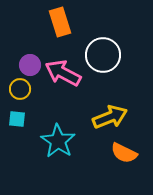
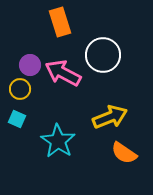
cyan square: rotated 18 degrees clockwise
orange semicircle: rotated 8 degrees clockwise
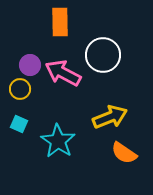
orange rectangle: rotated 16 degrees clockwise
cyan square: moved 2 px right, 5 px down
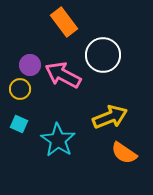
orange rectangle: moved 4 px right; rotated 36 degrees counterclockwise
pink arrow: moved 2 px down
cyan star: moved 1 px up
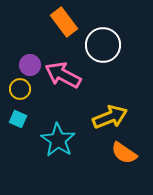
white circle: moved 10 px up
cyan square: moved 1 px left, 5 px up
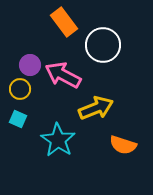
yellow arrow: moved 14 px left, 9 px up
orange semicircle: moved 1 px left, 8 px up; rotated 16 degrees counterclockwise
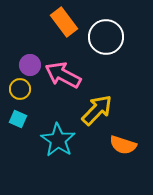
white circle: moved 3 px right, 8 px up
yellow arrow: moved 1 px right, 2 px down; rotated 24 degrees counterclockwise
